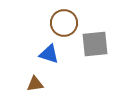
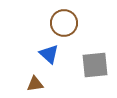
gray square: moved 21 px down
blue triangle: rotated 25 degrees clockwise
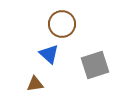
brown circle: moved 2 px left, 1 px down
gray square: rotated 12 degrees counterclockwise
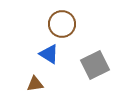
blue triangle: rotated 10 degrees counterclockwise
gray square: rotated 8 degrees counterclockwise
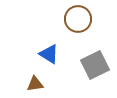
brown circle: moved 16 px right, 5 px up
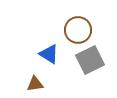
brown circle: moved 11 px down
gray square: moved 5 px left, 5 px up
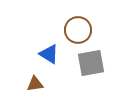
gray square: moved 1 px right, 3 px down; rotated 16 degrees clockwise
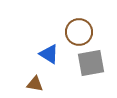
brown circle: moved 1 px right, 2 px down
brown triangle: rotated 18 degrees clockwise
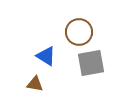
blue triangle: moved 3 px left, 2 px down
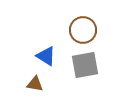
brown circle: moved 4 px right, 2 px up
gray square: moved 6 px left, 2 px down
